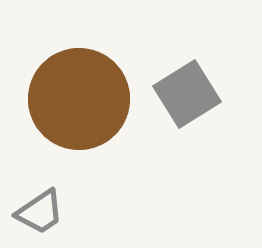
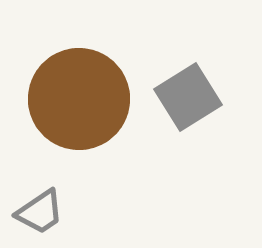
gray square: moved 1 px right, 3 px down
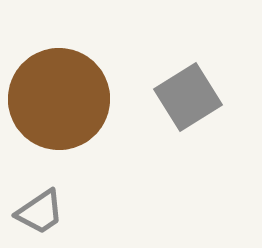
brown circle: moved 20 px left
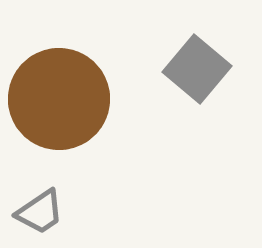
gray square: moved 9 px right, 28 px up; rotated 18 degrees counterclockwise
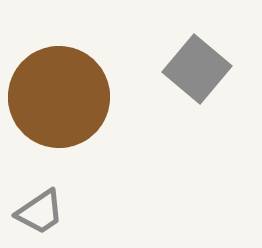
brown circle: moved 2 px up
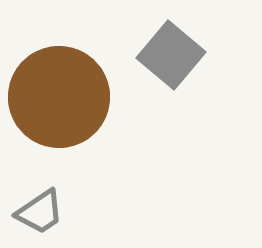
gray square: moved 26 px left, 14 px up
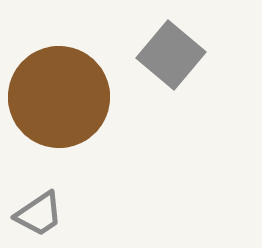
gray trapezoid: moved 1 px left, 2 px down
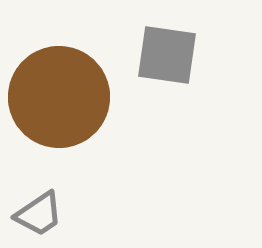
gray square: moved 4 px left; rotated 32 degrees counterclockwise
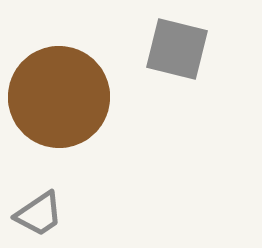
gray square: moved 10 px right, 6 px up; rotated 6 degrees clockwise
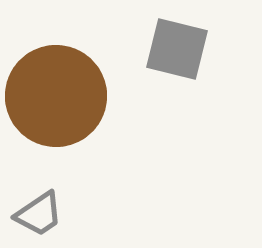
brown circle: moved 3 px left, 1 px up
